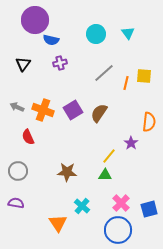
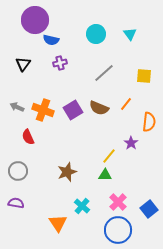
cyan triangle: moved 2 px right, 1 px down
orange line: moved 21 px down; rotated 24 degrees clockwise
brown semicircle: moved 5 px up; rotated 102 degrees counterclockwise
brown star: rotated 24 degrees counterclockwise
pink cross: moved 3 px left, 1 px up
blue square: rotated 24 degrees counterclockwise
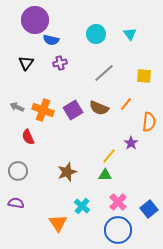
black triangle: moved 3 px right, 1 px up
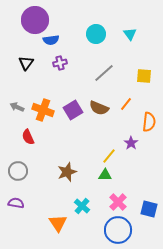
blue semicircle: rotated 21 degrees counterclockwise
blue square: rotated 36 degrees counterclockwise
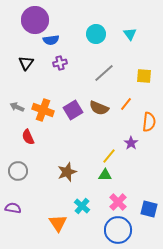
purple semicircle: moved 3 px left, 5 px down
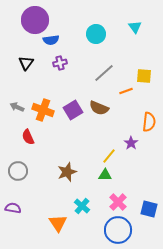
cyan triangle: moved 5 px right, 7 px up
orange line: moved 13 px up; rotated 32 degrees clockwise
